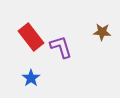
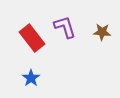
red rectangle: moved 1 px right, 1 px down
purple L-shape: moved 4 px right, 20 px up
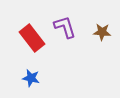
blue star: rotated 24 degrees counterclockwise
